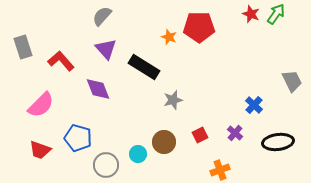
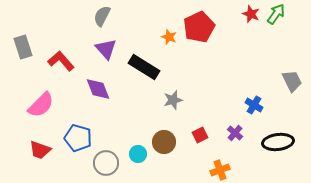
gray semicircle: rotated 15 degrees counterclockwise
red pentagon: rotated 24 degrees counterclockwise
blue cross: rotated 12 degrees counterclockwise
gray circle: moved 2 px up
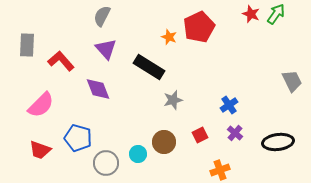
gray rectangle: moved 4 px right, 2 px up; rotated 20 degrees clockwise
black rectangle: moved 5 px right
blue cross: moved 25 px left; rotated 24 degrees clockwise
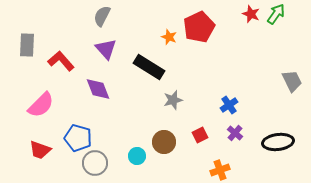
cyan circle: moved 1 px left, 2 px down
gray circle: moved 11 px left
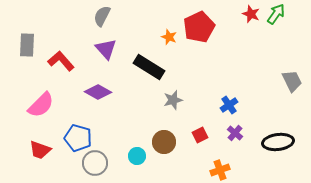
purple diamond: moved 3 px down; rotated 40 degrees counterclockwise
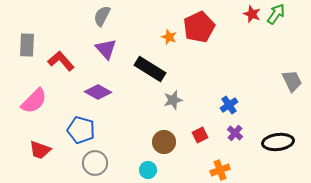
red star: moved 1 px right
black rectangle: moved 1 px right, 2 px down
pink semicircle: moved 7 px left, 4 px up
blue pentagon: moved 3 px right, 8 px up
cyan circle: moved 11 px right, 14 px down
